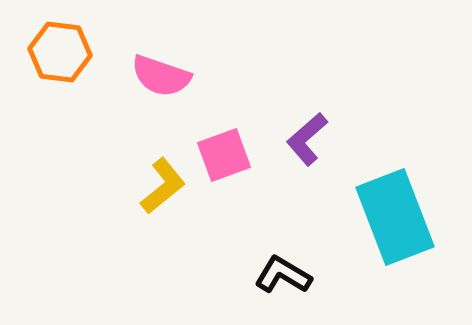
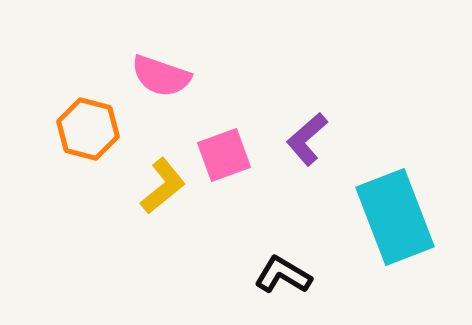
orange hexagon: moved 28 px right, 77 px down; rotated 8 degrees clockwise
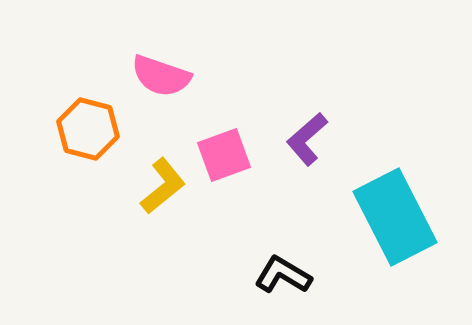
cyan rectangle: rotated 6 degrees counterclockwise
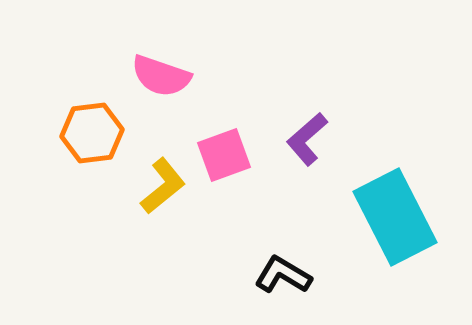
orange hexagon: moved 4 px right, 4 px down; rotated 22 degrees counterclockwise
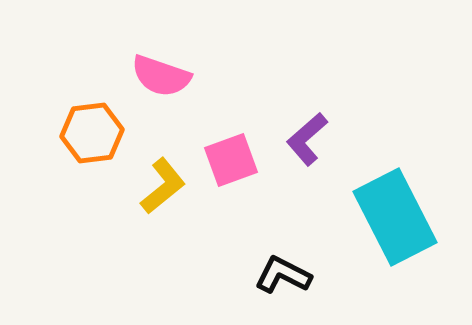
pink square: moved 7 px right, 5 px down
black L-shape: rotated 4 degrees counterclockwise
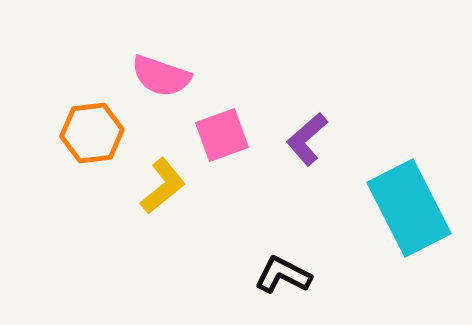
pink square: moved 9 px left, 25 px up
cyan rectangle: moved 14 px right, 9 px up
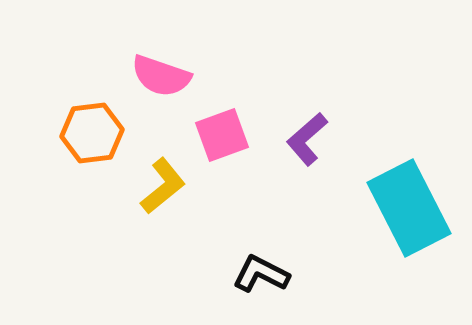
black L-shape: moved 22 px left, 1 px up
